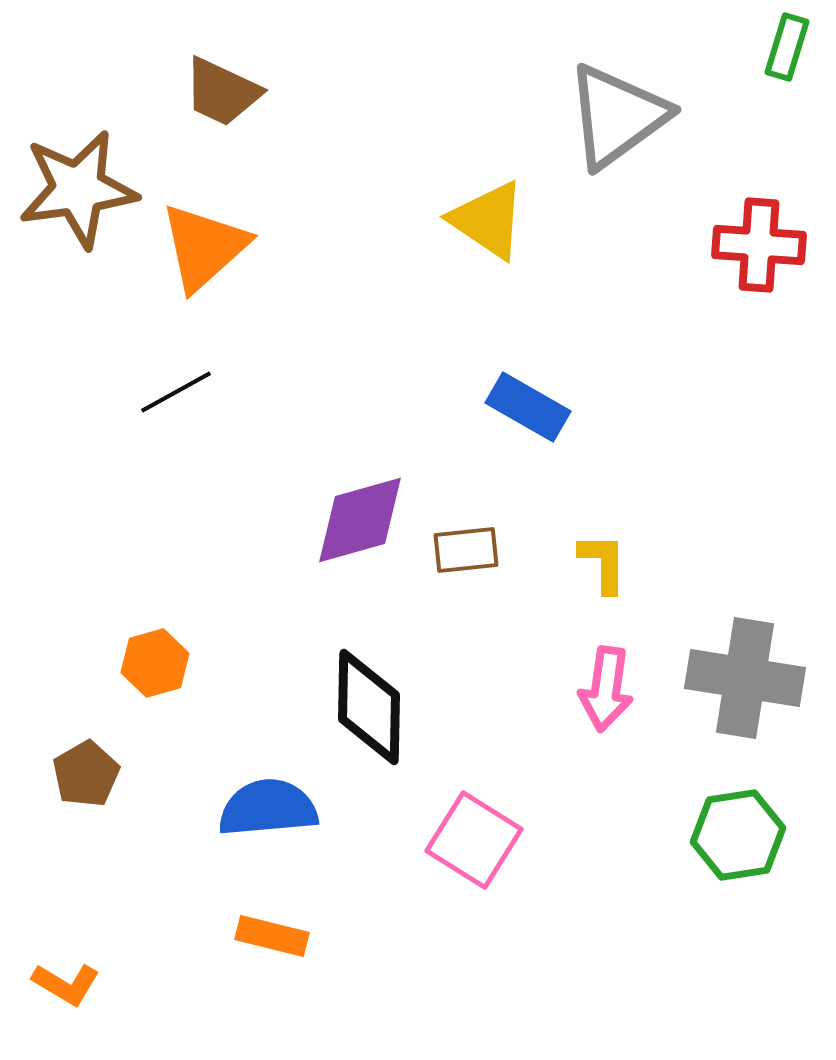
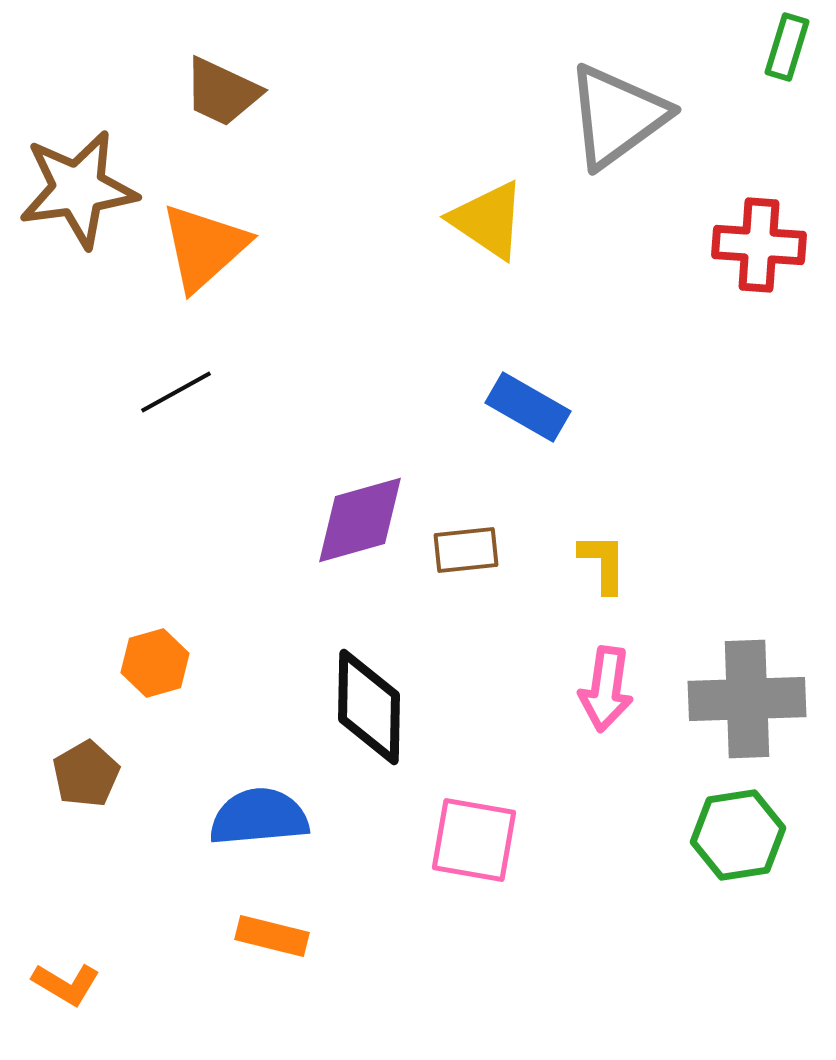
gray cross: moved 2 px right, 21 px down; rotated 11 degrees counterclockwise
blue semicircle: moved 9 px left, 9 px down
pink square: rotated 22 degrees counterclockwise
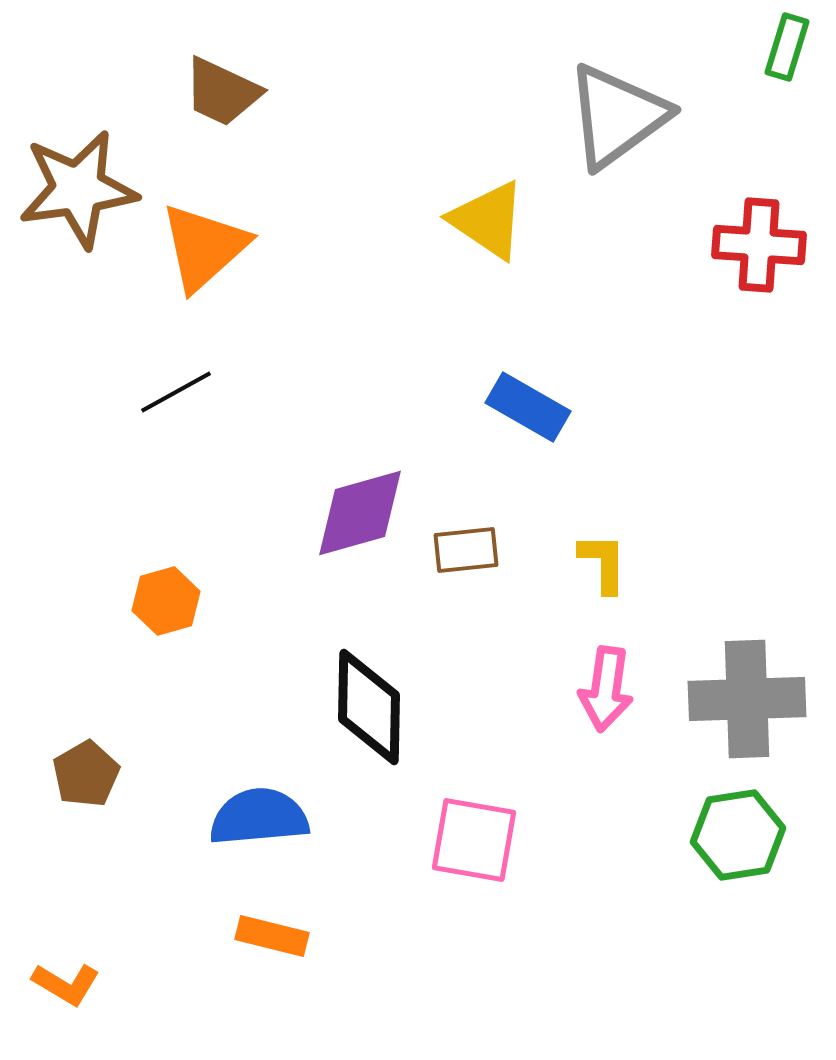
purple diamond: moved 7 px up
orange hexagon: moved 11 px right, 62 px up
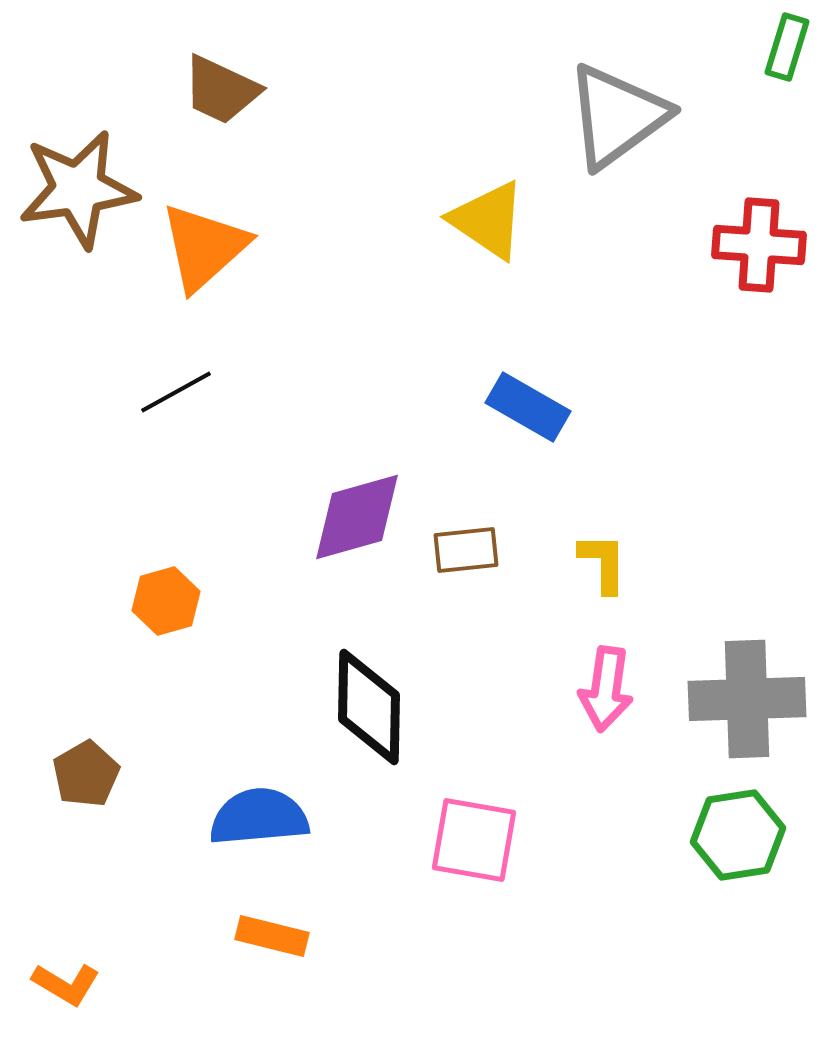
brown trapezoid: moved 1 px left, 2 px up
purple diamond: moved 3 px left, 4 px down
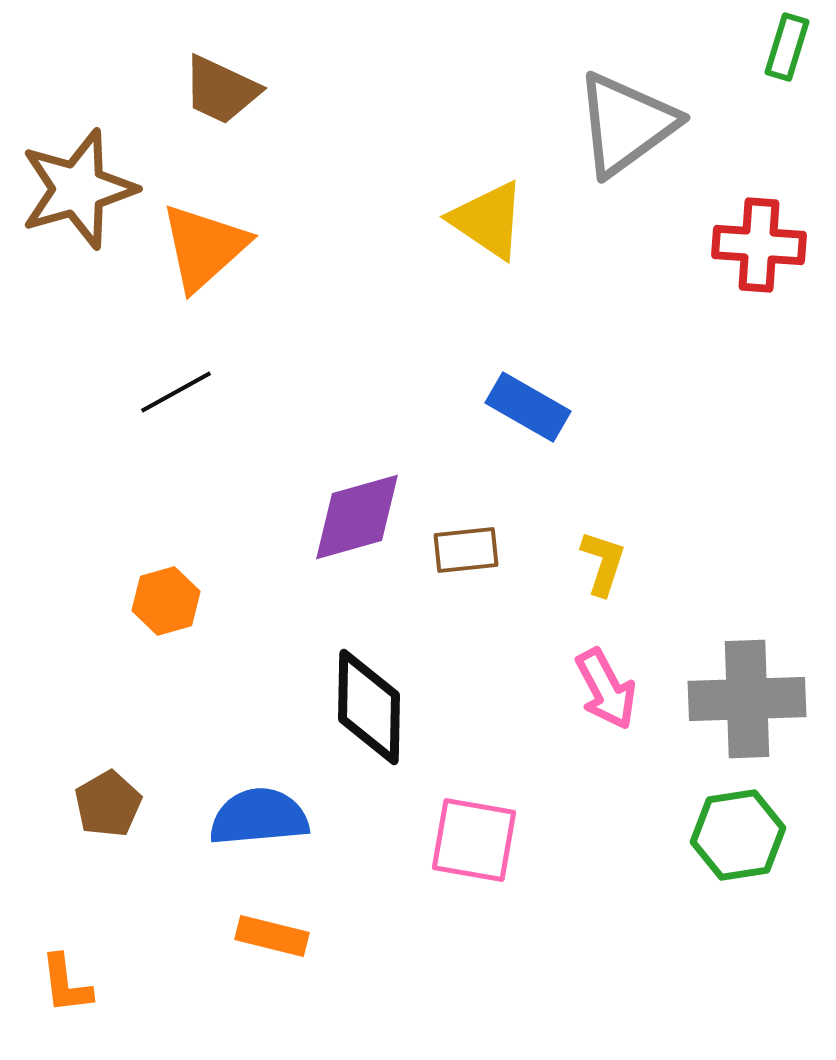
gray triangle: moved 9 px right, 8 px down
brown star: rotated 8 degrees counterclockwise
yellow L-shape: rotated 18 degrees clockwise
pink arrow: rotated 36 degrees counterclockwise
brown pentagon: moved 22 px right, 30 px down
orange L-shape: rotated 52 degrees clockwise
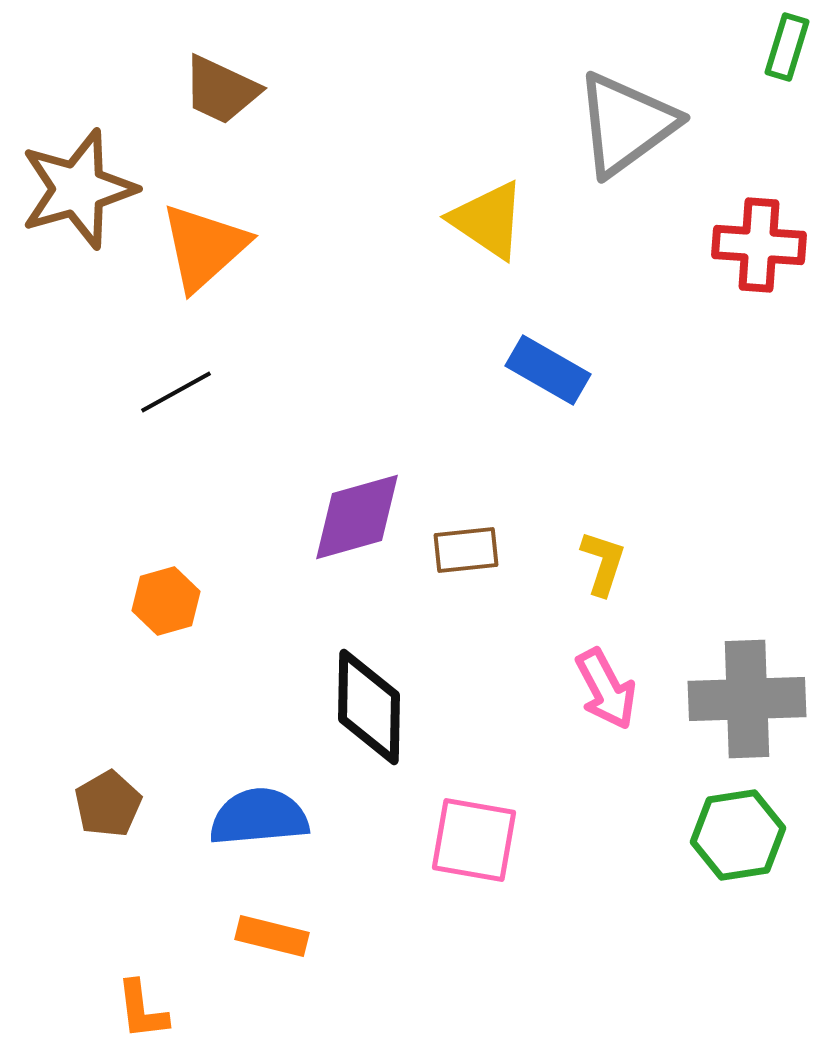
blue rectangle: moved 20 px right, 37 px up
orange L-shape: moved 76 px right, 26 px down
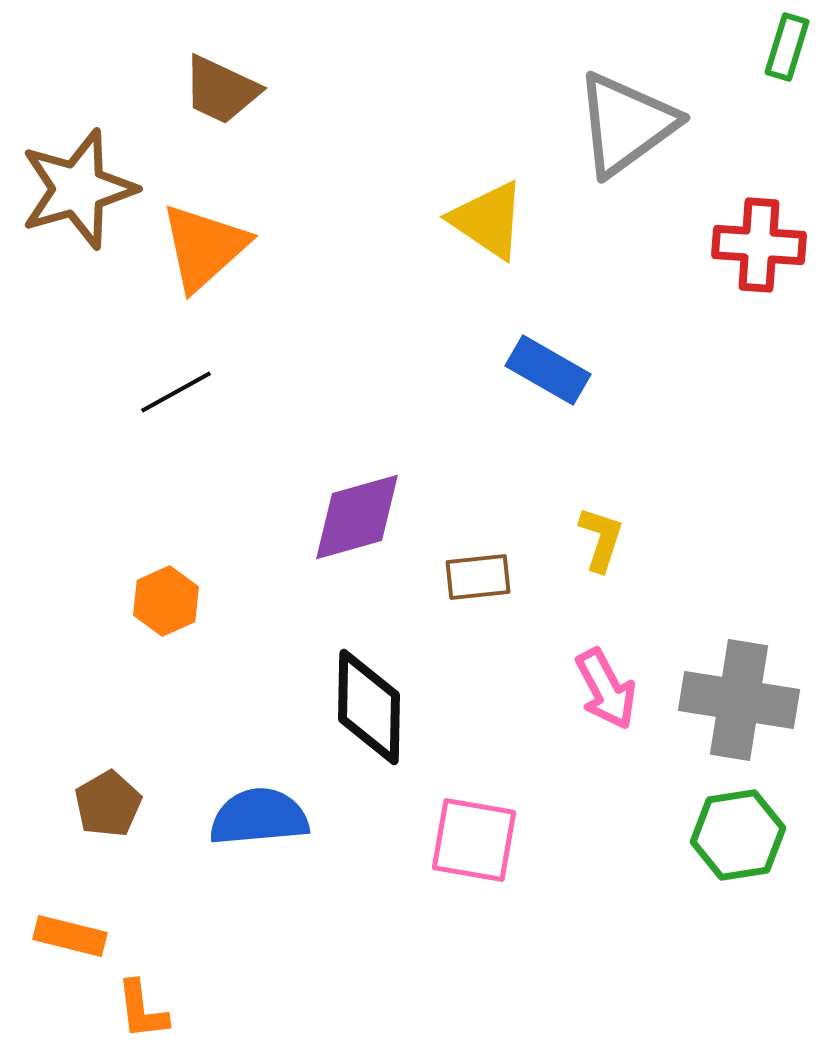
brown rectangle: moved 12 px right, 27 px down
yellow L-shape: moved 2 px left, 24 px up
orange hexagon: rotated 8 degrees counterclockwise
gray cross: moved 8 px left, 1 px down; rotated 11 degrees clockwise
orange rectangle: moved 202 px left
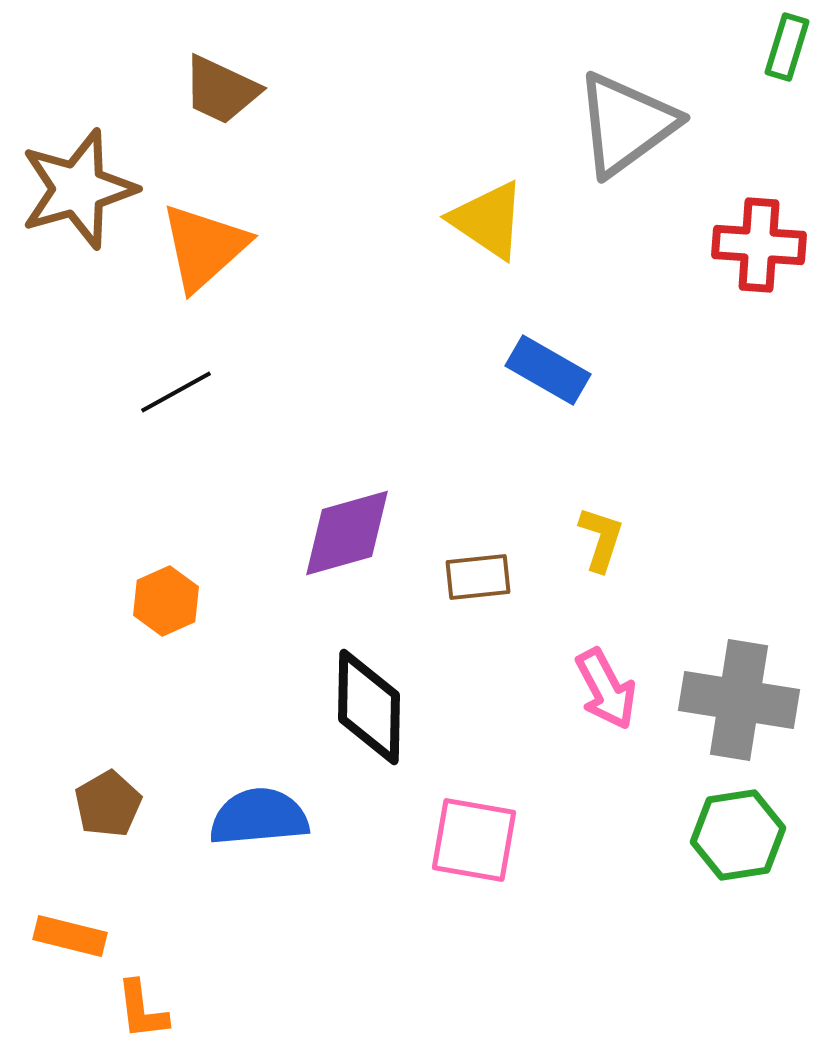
purple diamond: moved 10 px left, 16 px down
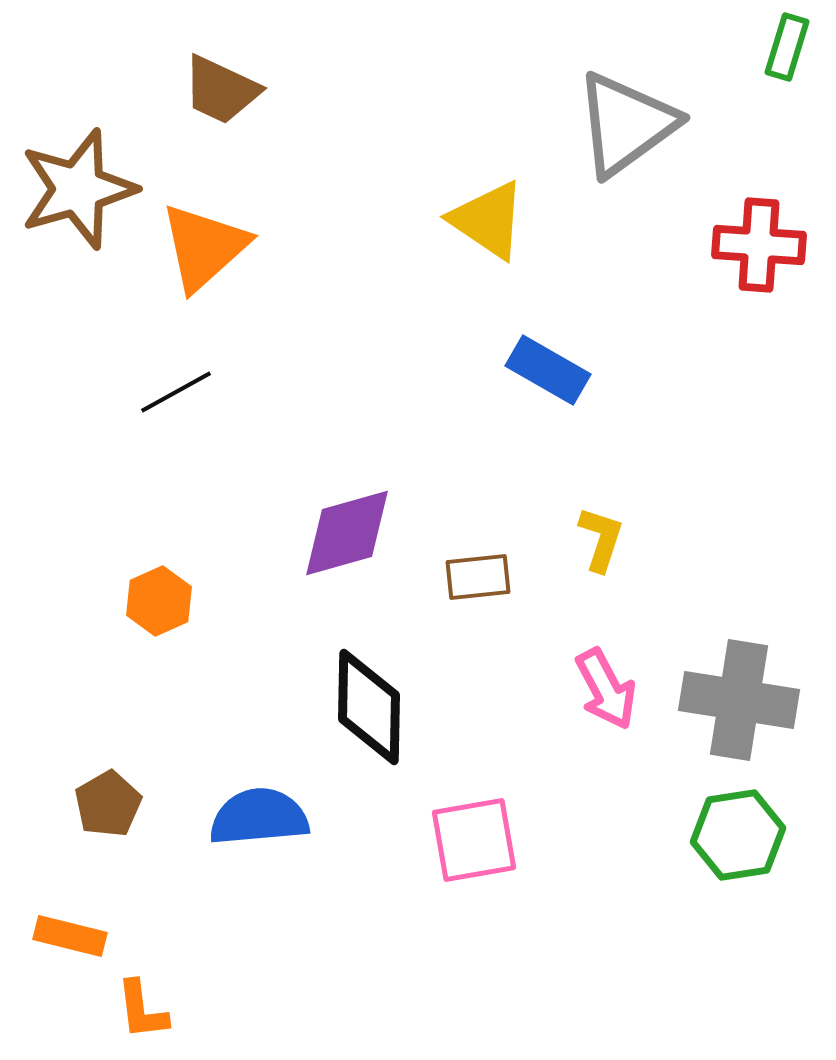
orange hexagon: moved 7 px left
pink square: rotated 20 degrees counterclockwise
